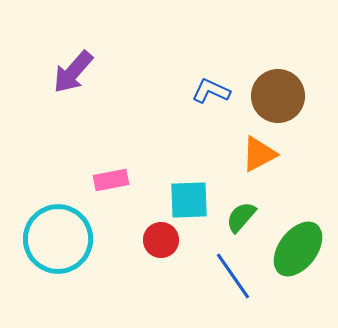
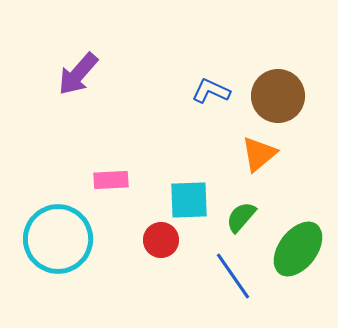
purple arrow: moved 5 px right, 2 px down
orange triangle: rotated 12 degrees counterclockwise
pink rectangle: rotated 8 degrees clockwise
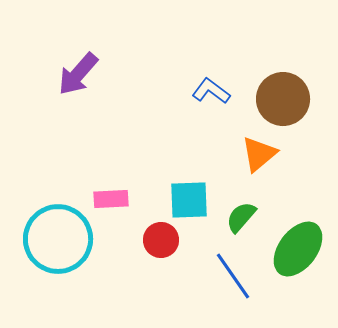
blue L-shape: rotated 12 degrees clockwise
brown circle: moved 5 px right, 3 px down
pink rectangle: moved 19 px down
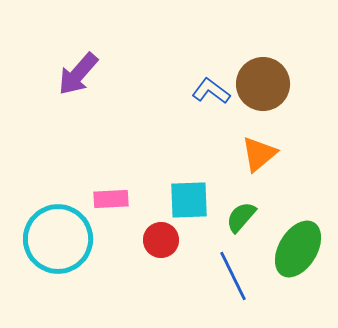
brown circle: moved 20 px left, 15 px up
green ellipse: rotated 6 degrees counterclockwise
blue line: rotated 9 degrees clockwise
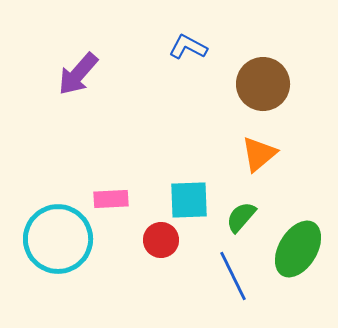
blue L-shape: moved 23 px left, 44 px up; rotated 9 degrees counterclockwise
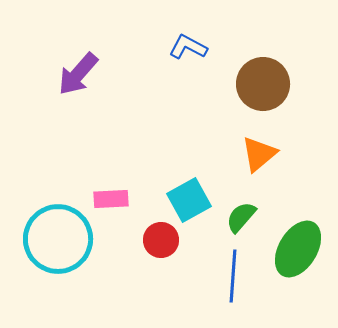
cyan square: rotated 27 degrees counterclockwise
blue line: rotated 30 degrees clockwise
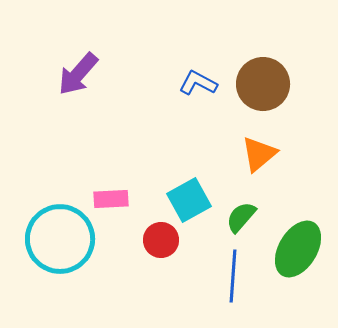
blue L-shape: moved 10 px right, 36 px down
cyan circle: moved 2 px right
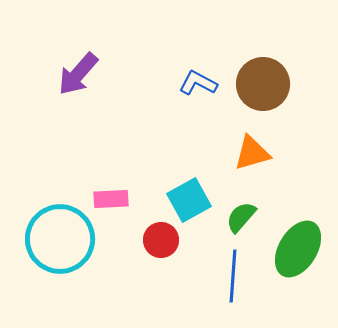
orange triangle: moved 7 px left, 1 px up; rotated 24 degrees clockwise
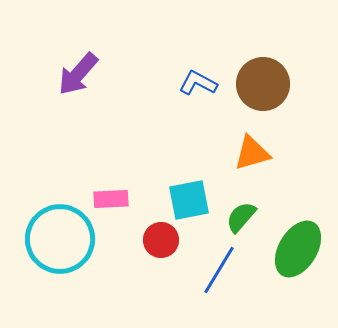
cyan square: rotated 18 degrees clockwise
blue line: moved 14 px left, 6 px up; rotated 27 degrees clockwise
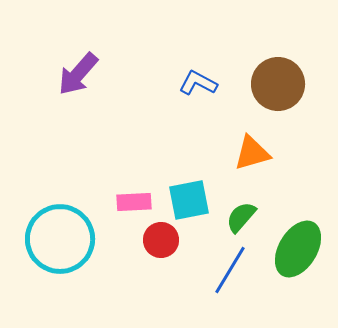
brown circle: moved 15 px right
pink rectangle: moved 23 px right, 3 px down
blue line: moved 11 px right
